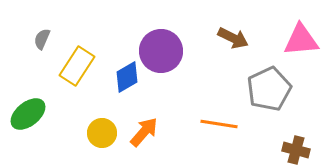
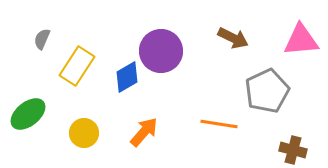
gray pentagon: moved 2 px left, 2 px down
yellow circle: moved 18 px left
brown cross: moved 3 px left
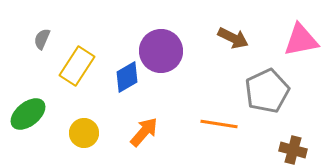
pink triangle: rotated 6 degrees counterclockwise
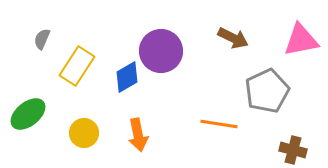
orange arrow: moved 6 px left, 3 px down; rotated 128 degrees clockwise
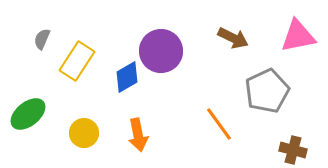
pink triangle: moved 3 px left, 4 px up
yellow rectangle: moved 5 px up
orange line: rotated 45 degrees clockwise
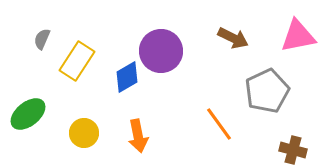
orange arrow: moved 1 px down
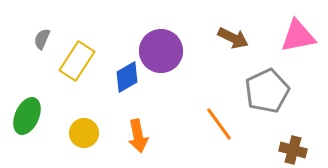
green ellipse: moved 1 px left, 2 px down; rotated 27 degrees counterclockwise
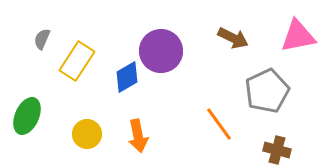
yellow circle: moved 3 px right, 1 px down
brown cross: moved 16 px left
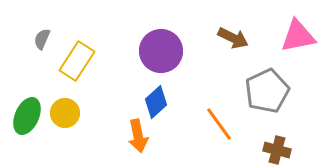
blue diamond: moved 29 px right, 25 px down; rotated 12 degrees counterclockwise
yellow circle: moved 22 px left, 21 px up
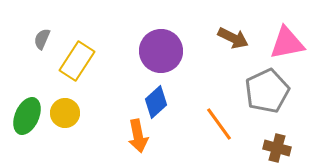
pink triangle: moved 11 px left, 7 px down
brown cross: moved 2 px up
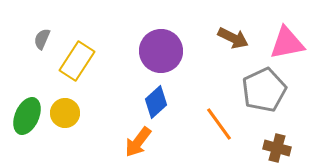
gray pentagon: moved 3 px left, 1 px up
orange arrow: moved 6 px down; rotated 48 degrees clockwise
